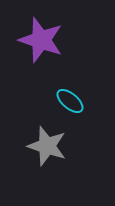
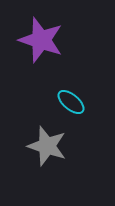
cyan ellipse: moved 1 px right, 1 px down
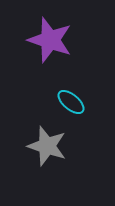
purple star: moved 9 px right
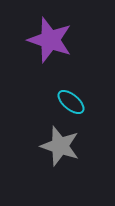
gray star: moved 13 px right
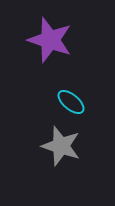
gray star: moved 1 px right
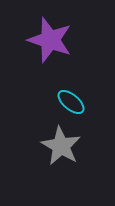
gray star: rotated 12 degrees clockwise
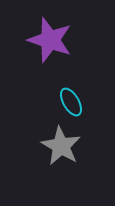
cyan ellipse: rotated 20 degrees clockwise
